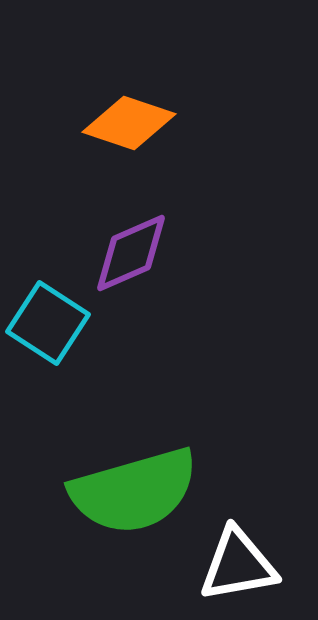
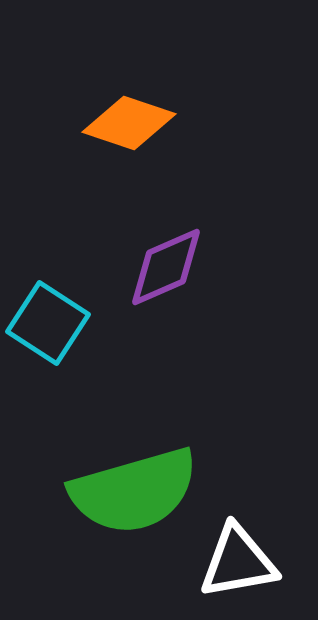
purple diamond: moved 35 px right, 14 px down
white triangle: moved 3 px up
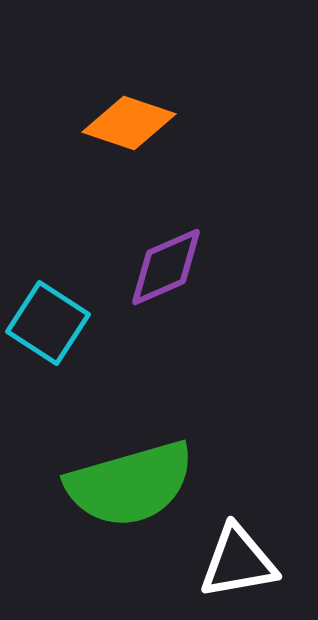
green semicircle: moved 4 px left, 7 px up
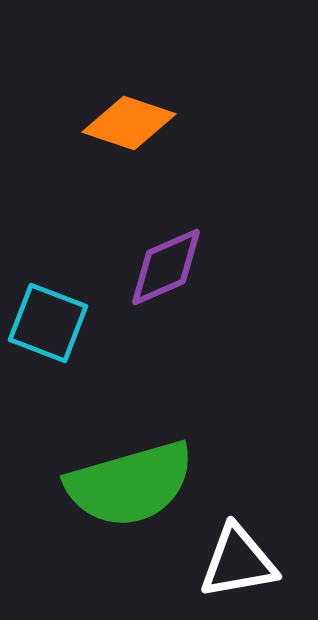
cyan square: rotated 12 degrees counterclockwise
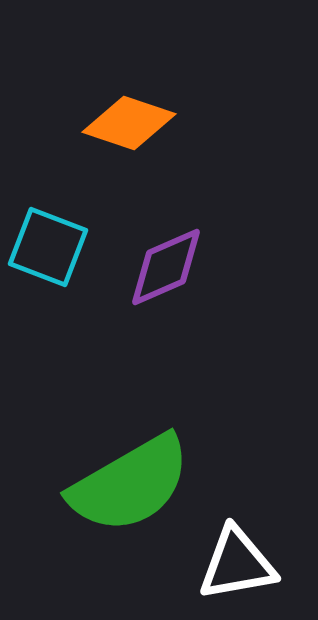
cyan square: moved 76 px up
green semicircle: rotated 14 degrees counterclockwise
white triangle: moved 1 px left, 2 px down
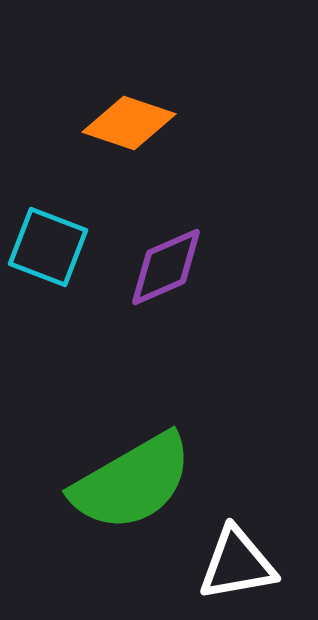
green semicircle: moved 2 px right, 2 px up
